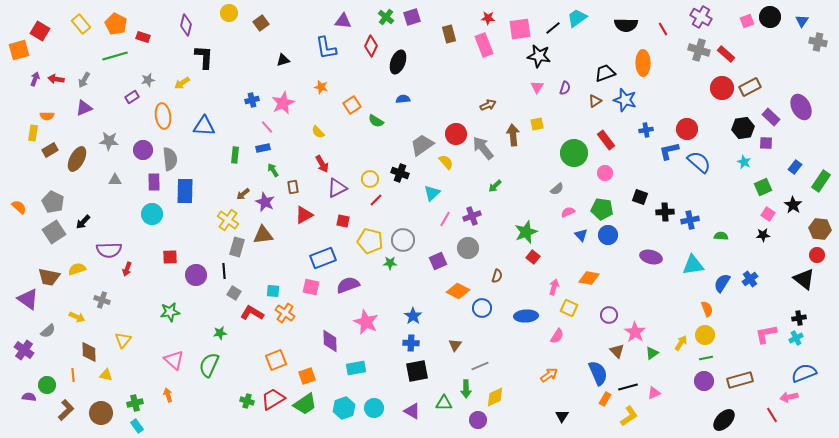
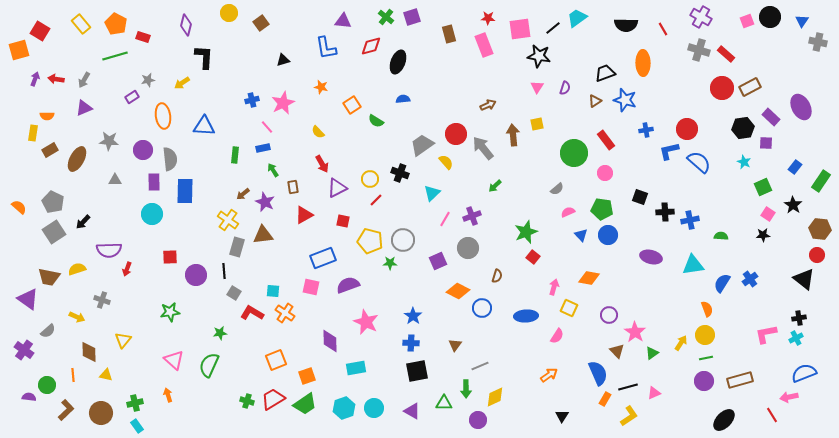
red diamond at (371, 46): rotated 50 degrees clockwise
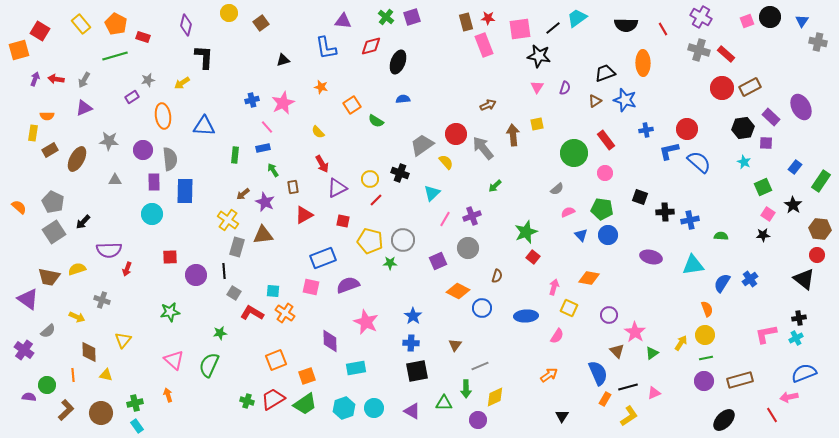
brown rectangle at (449, 34): moved 17 px right, 12 px up
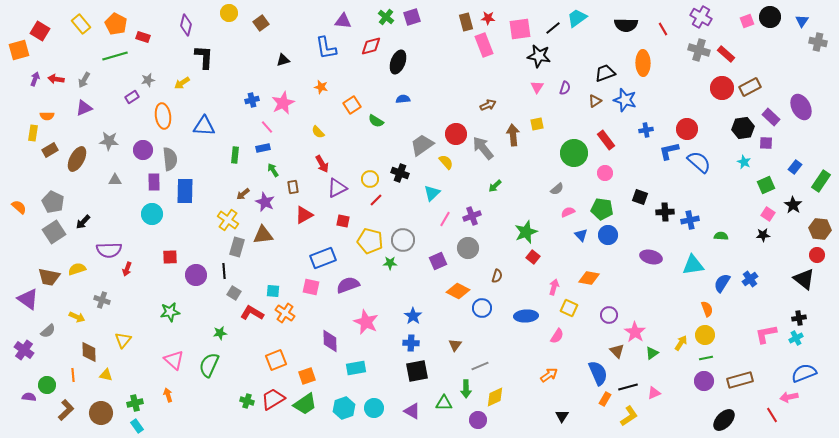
green square at (763, 187): moved 3 px right, 2 px up
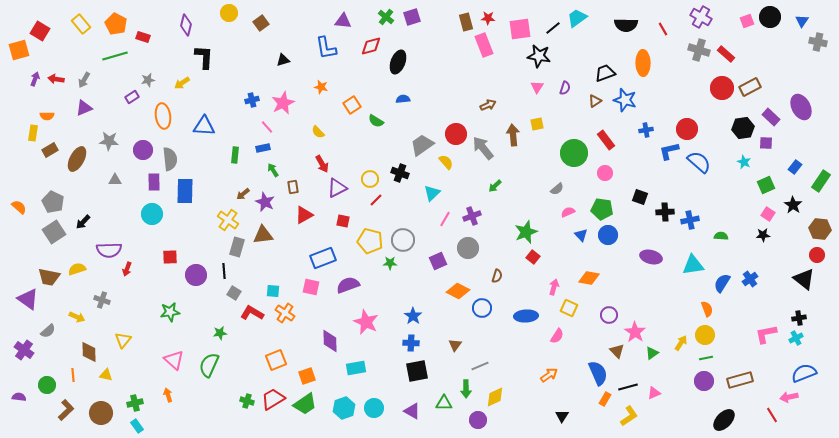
purple semicircle at (29, 397): moved 10 px left
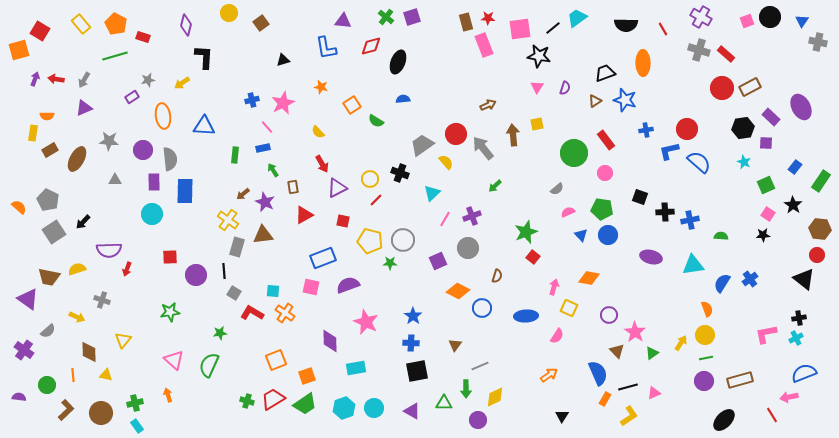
gray pentagon at (53, 202): moved 5 px left, 2 px up
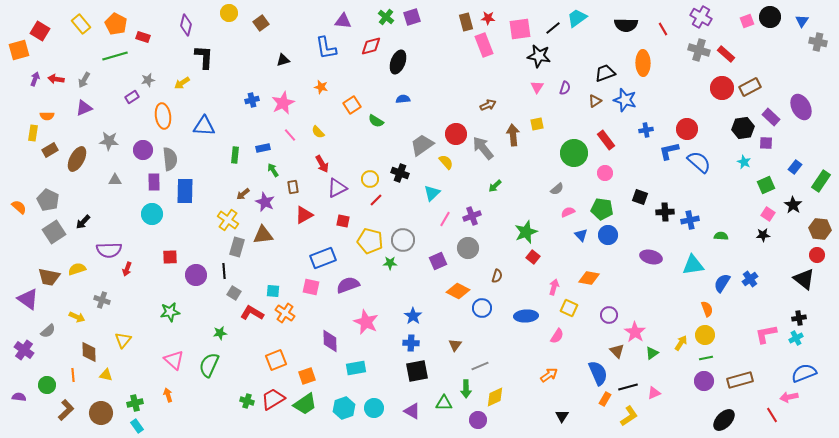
pink line at (267, 127): moved 23 px right, 8 px down
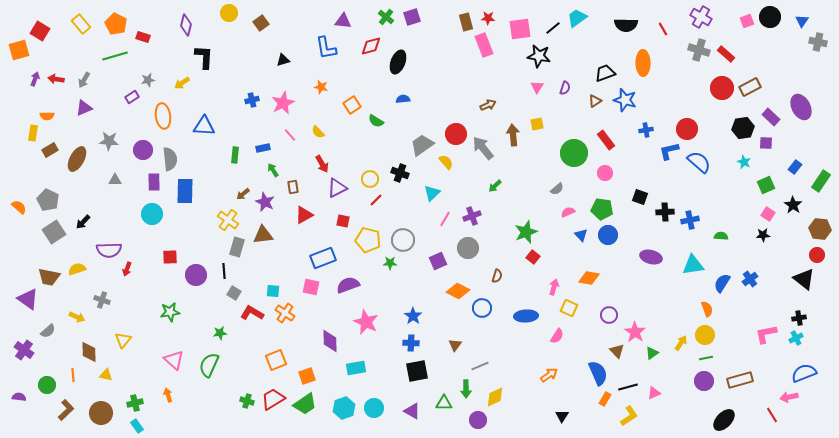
yellow pentagon at (370, 241): moved 2 px left, 1 px up
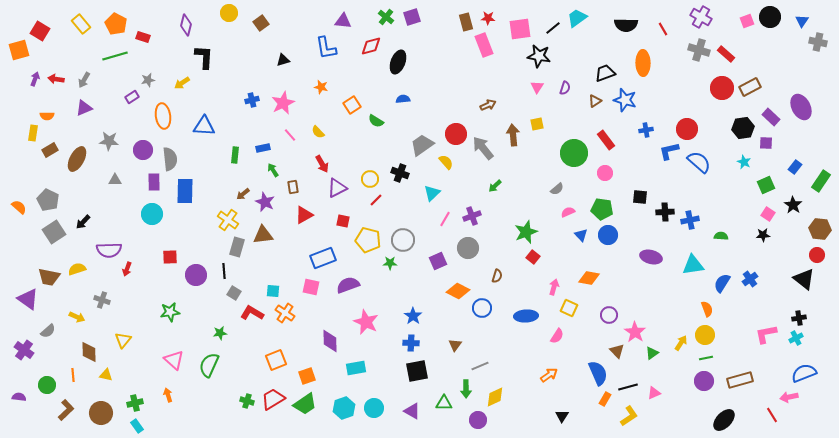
black square at (640, 197): rotated 14 degrees counterclockwise
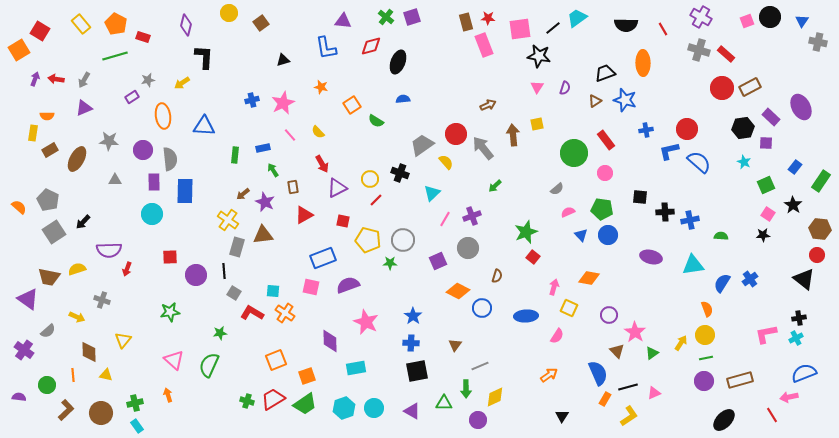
orange square at (19, 50): rotated 15 degrees counterclockwise
